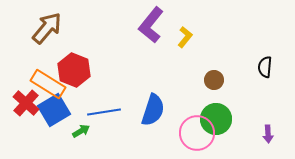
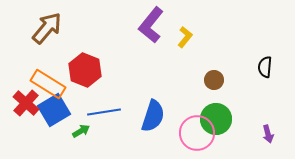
red hexagon: moved 11 px right
blue semicircle: moved 6 px down
purple arrow: rotated 12 degrees counterclockwise
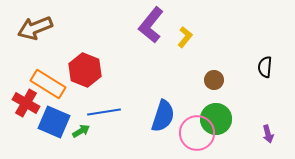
brown arrow: moved 12 px left; rotated 152 degrees counterclockwise
red cross: rotated 12 degrees counterclockwise
blue square: moved 12 px down; rotated 36 degrees counterclockwise
blue semicircle: moved 10 px right
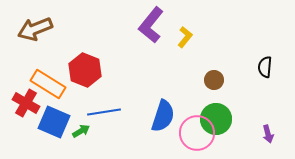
brown arrow: moved 1 px down
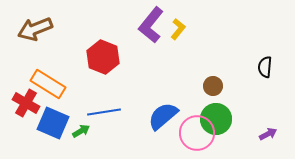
yellow L-shape: moved 7 px left, 8 px up
red hexagon: moved 18 px right, 13 px up
brown circle: moved 1 px left, 6 px down
blue semicircle: rotated 148 degrees counterclockwise
blue square: moved 1 px left, 1 px down
purple arrow: rotated 102 degrees counterclockwise
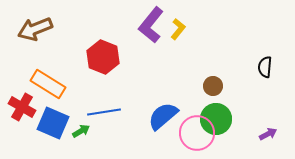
red cross: moved 4 px left, 4 px down
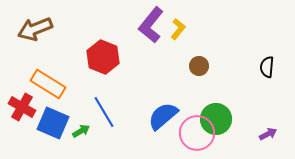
black semicircle: moved 2 px right
brown circle: moved 14 px left, 20 px up
blue line: rotated 68 degrees clockwise
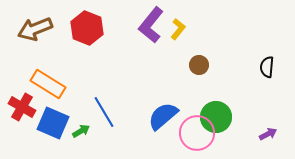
red hexagon: moved 16 px left, 29 px up
brown circle: moved 1 px up
green circle: moved 2 px up
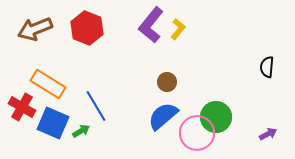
brown circle: moved 32 px left, 17 px down
blue line: moved 8 px left, 6 px up
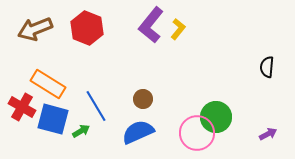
brown circle: moved 24 px left, 17 px down
blue semicircle: moved 25 px left, 16 px down; rotated 16 degrees clockwise
blue square: moved 4 px up; rotated 8 degrees counterclockwise
